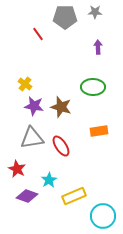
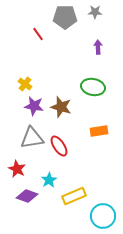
green ellipse: rotated 10 degrees clockwise
red ellipse: moved 2 px left
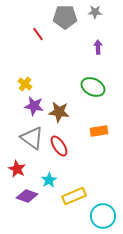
green ellipse: rotated 15 degrees clockwise
brown star: moved 2 px left, 5 px down; rotated 10 degrees counterclockwise
gray triangle: rotated 45 degrees clockwise
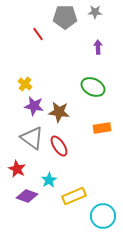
orange rectangle: moved 3 px right, 3 px up
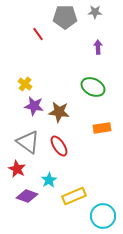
gray triangle: moved 4 px left, 4 px down
